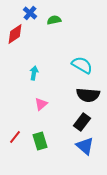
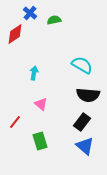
pink triangle: rotated 40 degrees counterclockwise
red line: moved 15 px up
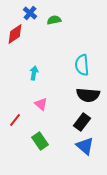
cyan semicircle: rotated 125 degrees counterclockwise
red line: moved 2 px up
green rectangle: rotated 18 degrees counterclockwise
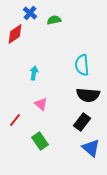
blue triangle: moved 6 px right, 2 px down
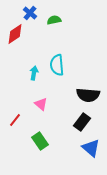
cyan semicircle: moved 25 px left
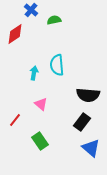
blue cross: moved 1 px right, 3 px up
